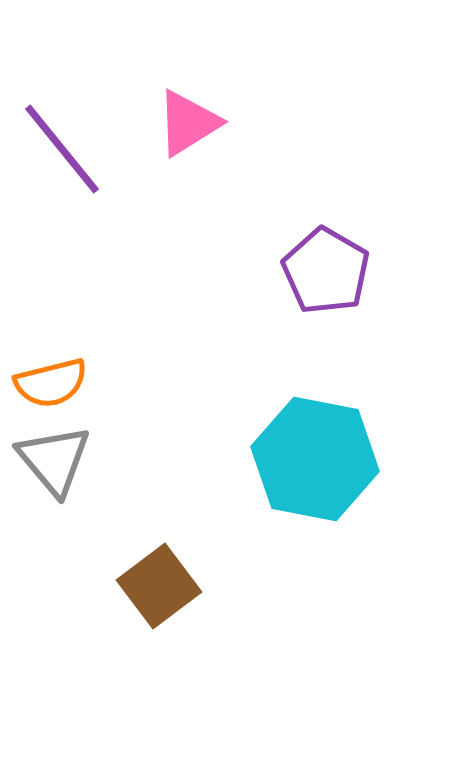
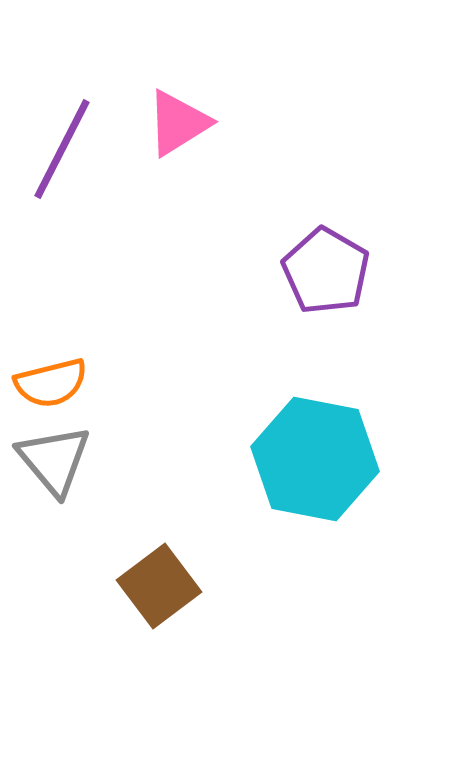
pink triangle: moved 10 px left
purple line: rotated 66 degrees clockwise
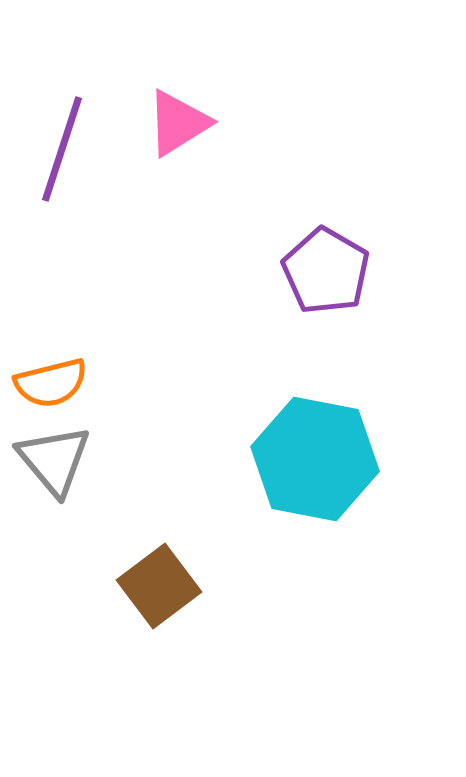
purple line: rotated 9 degrees counterclockwise
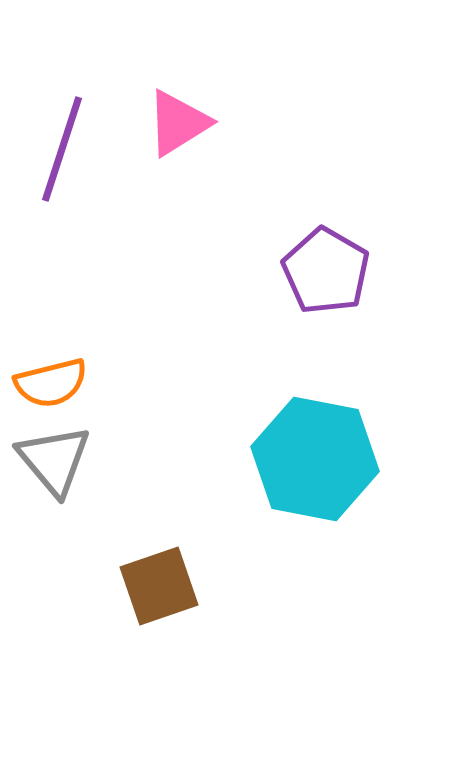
brown square: rotated 18 degrees clockwise
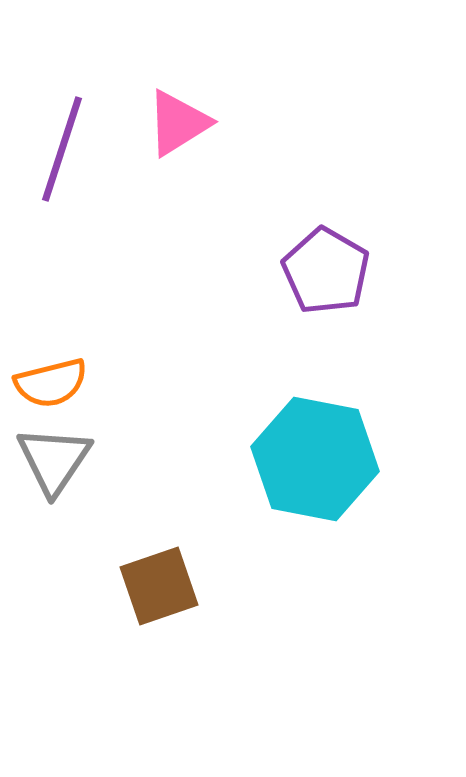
gray triangle: rotated 14 degrees clockwise
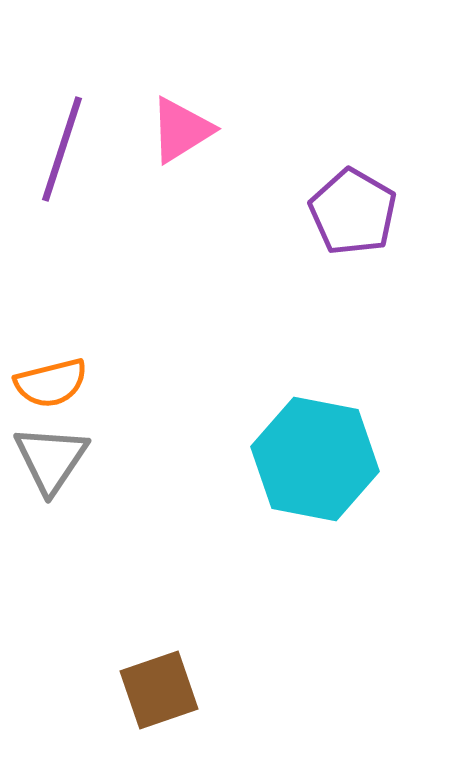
pink triangle: moved 3 px right, 7 px down
purple pentagon: moved 27 px right, 59 px up
gray triangle: moved 3 px left, 1 px up
brown square: moved 104 px down
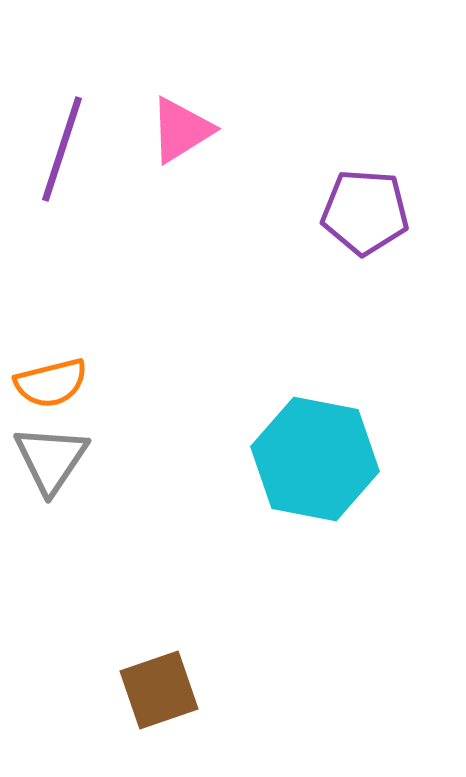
purple pentagon: moved 12 px right; rotated 26 degrees counterclockwise
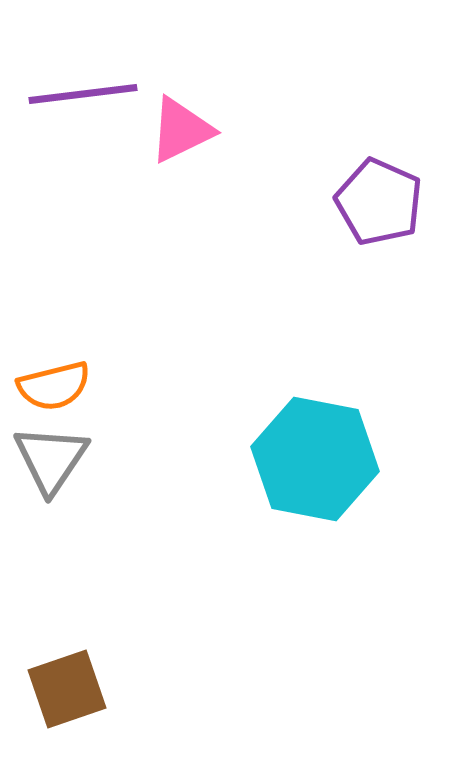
pink triangle: rotated 6 degrees clockwise
purple line: moved 21 px right, 55 px up; rotated 65 degrees clockwise
purple pentagon: moved 14 px right, 10 px up; rotated 20 degrees clockwise
orange semicircle: moved 3 px right, 3 px down
brown square: moved 92 px left, 1 px up
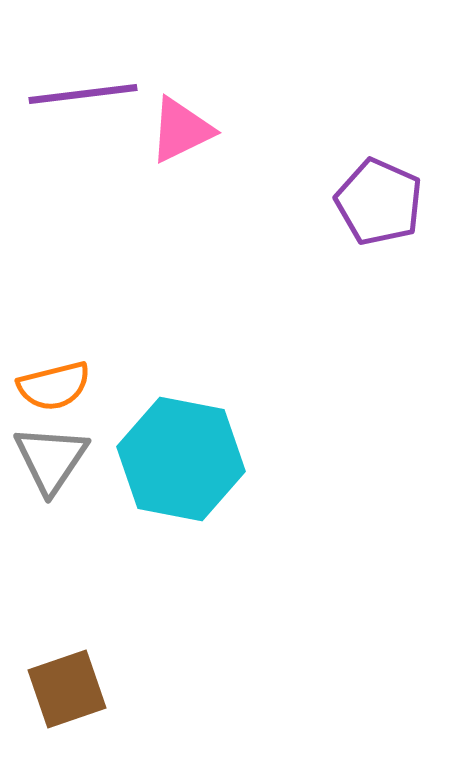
cyan hexagon: moved 134 px left
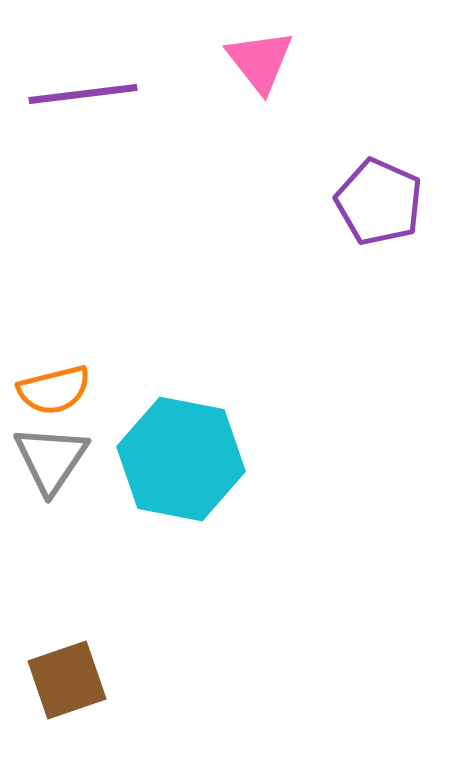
pink triangle: moved 79 px right, 69 px up; rotated 42 degrees counterclockwise
orange semicircle: moved 4 px down
brown square: moved 9 px up
